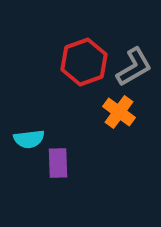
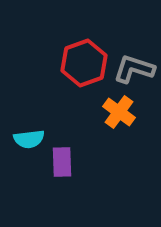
red hexagon: moved 1 px down
gray L-shape: moved 2 px down; rotated 132 degrees counterclockwise
purple rectangle: moved 4 px right, 1 px up
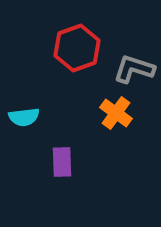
red hexagon: moved 7 px left, 15 px up
orange cross: moved 3 px left, 1 px down
cyan semicircle: moved 5 px left, 22 px up
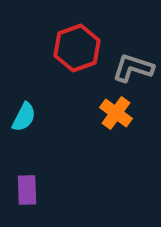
gray L-shape: moved 1 px left, 1 px up
cyan semicircle: rotated 56 degrees counterclockwise
purple rectangle: moved 35 px left, 28 px down
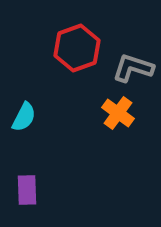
orange cross: moved 2 px right
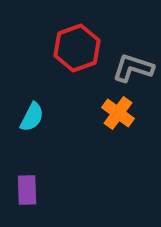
cyan semicircle: moved 8 px right
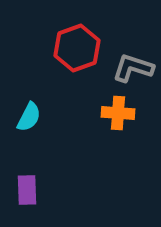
orange cross: rotated 32 degrees counterclockwise
cyan semicircle: moved 3 px left
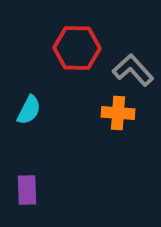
red hexagon: rotated 21 degrees clockwise
gray L-shape: moved 2 px down; rotated 30 degrees clockwise
cyan semicircle: moved 7 px up
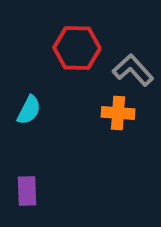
purple rectangle: moved 1 px down
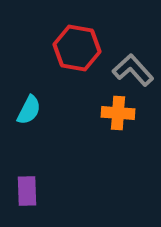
red hexagon: rotated 9 degrees clockwise
